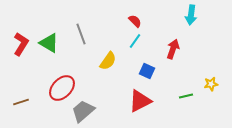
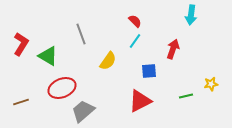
green triangle: moved 1 px left, 13 px down
blue square: moved 2 px right; rotated 28 degrees counterclockwise
red ellipse: rotated 24 degrees clockwise
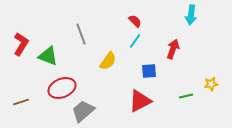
green triangle: rotated 10 degrees counterclockwise
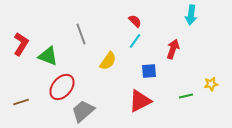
red ellipse: moved 1 px up; rotated 28 degrees counterclockwise
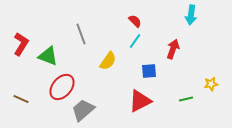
green line: moved 3 px down
brown line: moved 3 px up; rotated 42 degrees clockwise
gray trapezoid: moved 1 px up
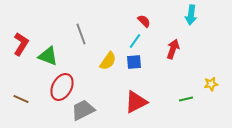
red semicircle: moved 9 px right
blue square: moved 15 px left, 9 px up
red ellipse: rotated 12 degrees counterclockwise
red triangle: moved 4 px left, 1 px down
gray trapezoid: rotated 15 degrees clockwise
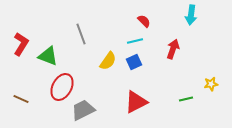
cyan line: rotated 42 degrees clockwise
blue square: rotated 21 degrees counterclockwise
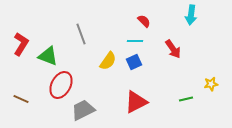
cyan line: rotated 14 degrees clockwise
red arrow: rotated 126 degrees clockwise
red ellipse: moved 1 px left, 2 px up
